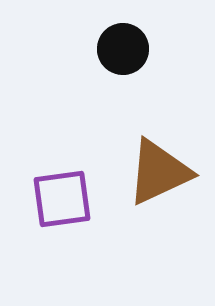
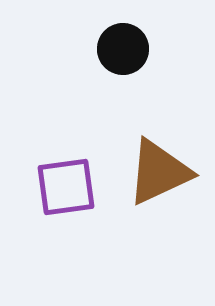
purple square: moved 4 px right, 12 px up
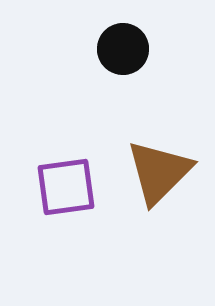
brown triangle: rotated 20 degrees counterclockwise
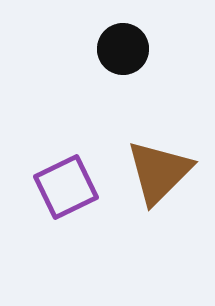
purple square: rotated 18 degrees counterclockwise
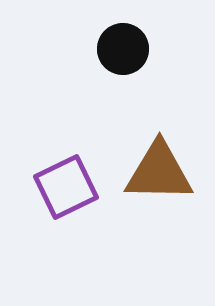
brown triangle: rotated 46 degrees clockwise
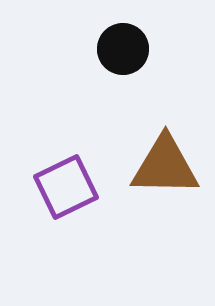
brown triangle: moved 6 px right, 6 px up
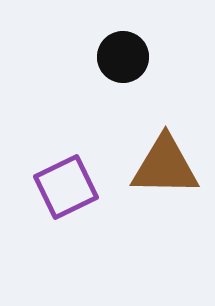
black circle: moved 8 px down
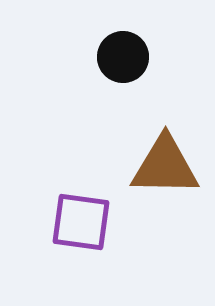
purple square: moved 15 px right, 35 px down; rotated 34 degrees clockwise
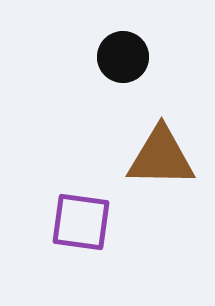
brown triangle: moved 4 px left, 9 px up
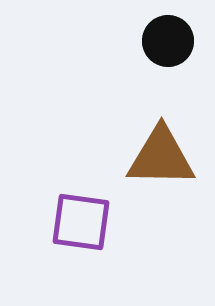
black circle: moved 45 px right, 16 px up
